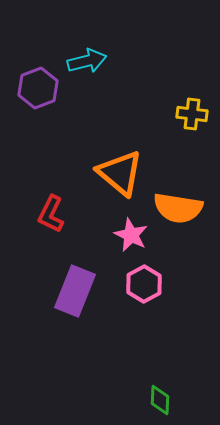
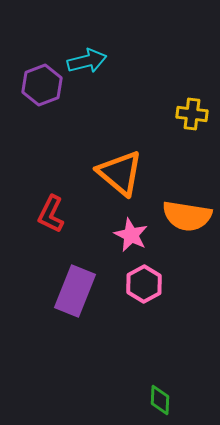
purple hexagon: moved 4 px right, 3 px up
orange semicircle: moved 9 px right, 8 px down
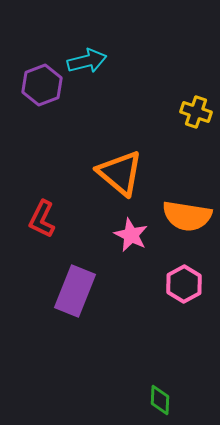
yellow cross: moved 4 px right, 2 px up; rotated 12 degrees clockwise
red L-shape: moved 9 px left, 5 px down
pink hexagon: moved 40 px right
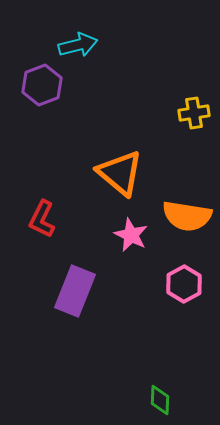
cyan arrow: moved 9 px left, 16 px up
yellow cross: moved 2 px left, 1 px down; rotated 28 degrees counterclockwise
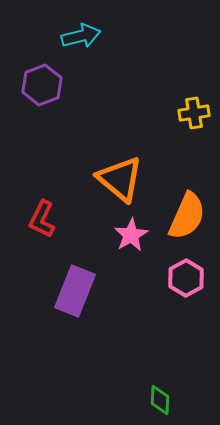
cyan arrow: moved 3 px right, 9 px up
orange triangle: moved 6 px down
orange semicircle: rotated 75 degrees counterclockwise
pink star: rotated 16 degrees clockwise
pink hexagon: moved 2 px right, 6 px up
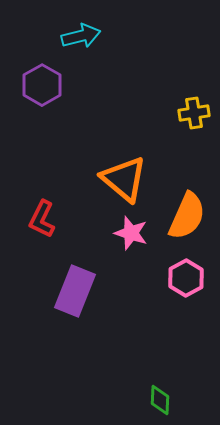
purple hexagon: rotated 9 degrees counterclockwise
orange triangle: moved 4 px right
pink star: moved 2 px up; rotated 24 degrees counterclockwise
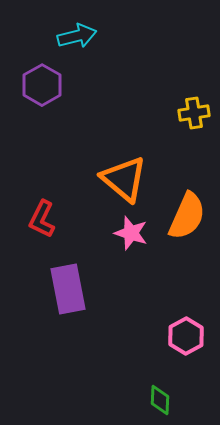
cyan arrow: moved 4 px left
pink hexagon: moved 58 px down
purple rectangle: moved 7 px left, 2 px up; rotated 33 degrees counterclockwise
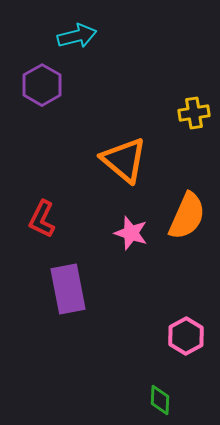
orange triangle: moved 19 px up
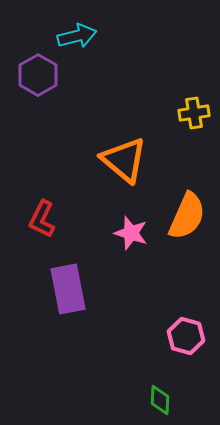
purple hexagon: moved 4 px left, 10 px up
pink hexagon: rotated 15 degrees counterclockwise
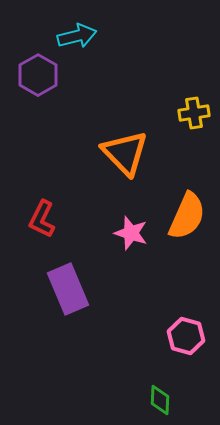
orange triangle: moved 1 px right, 7 px up; rotated 6 degrees clockwise
purple rectangle: rotated 12 degrees counterclockwise
